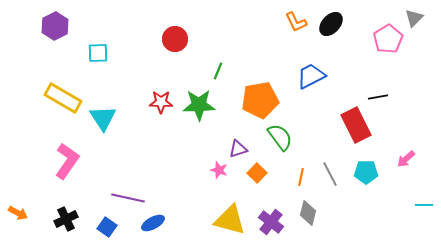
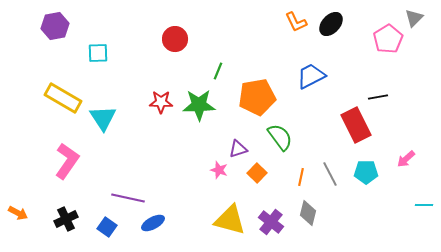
purple hexagon: rotated 16 degrees clockwise
orange pentagon: moved 3 px left, 3 px up
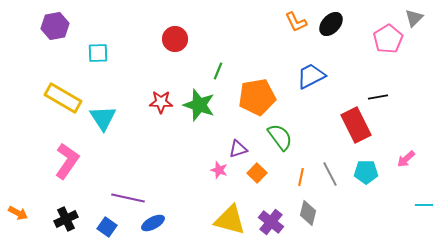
green star: rotated 20 degrees clockwise
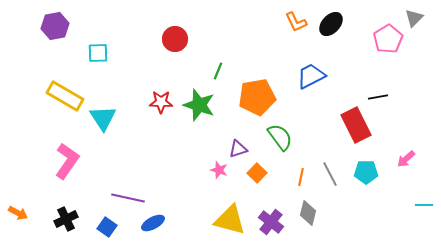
yellow rectangle: moved 2 px right, 2 px up
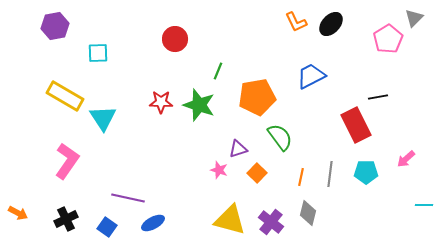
gray line: rotated 35 degrees clockwise
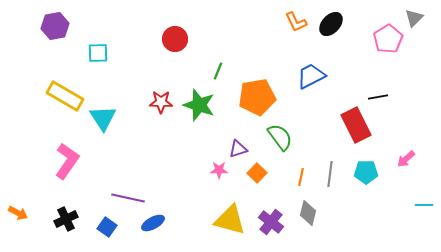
pink star: rotated 18 degrees counterclockwise
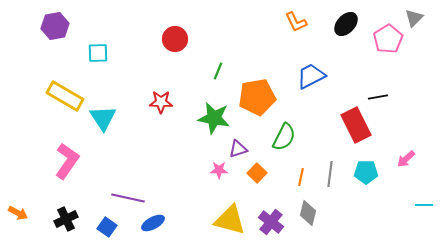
black ellipse: moved 15 px right
green star: moved 15 px right, 13 px down; rotated 8 degrees counterclockwise
green semicircle: moved 4 px right; rotated 64 degrees clockwise
